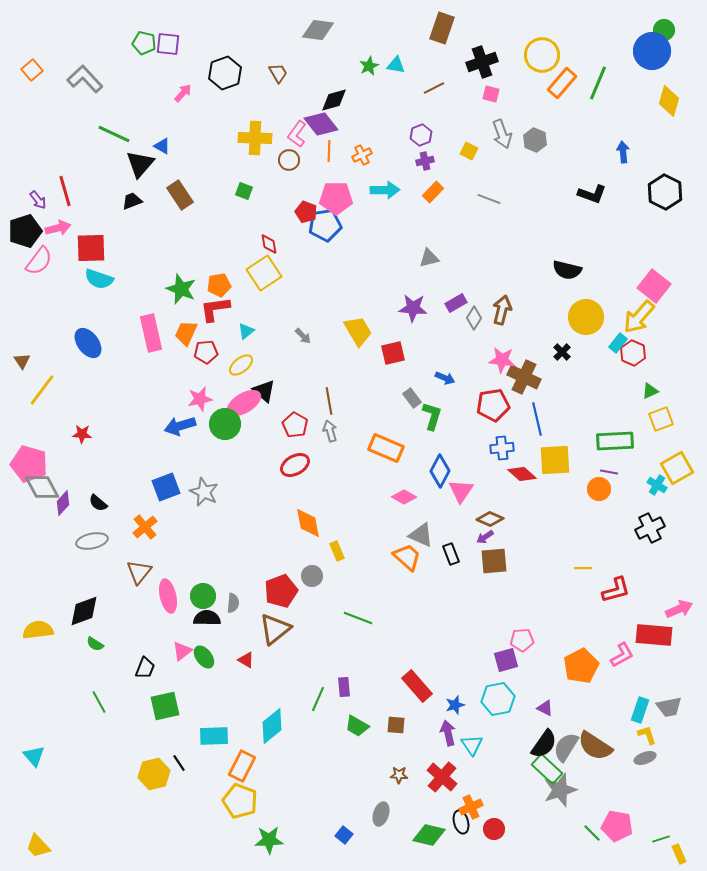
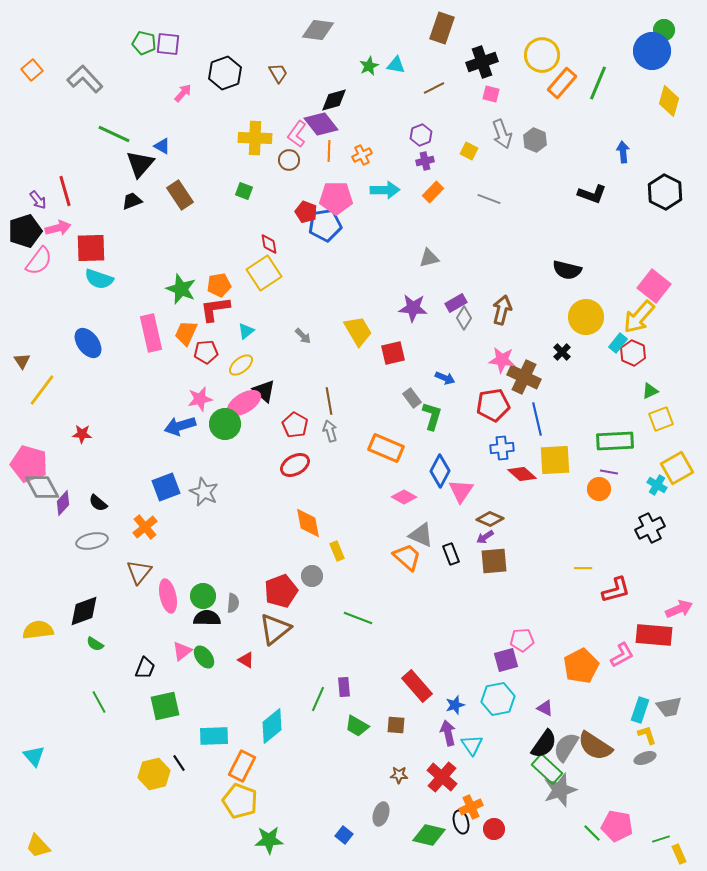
gray diamond at (474, 318): moved 10 px left
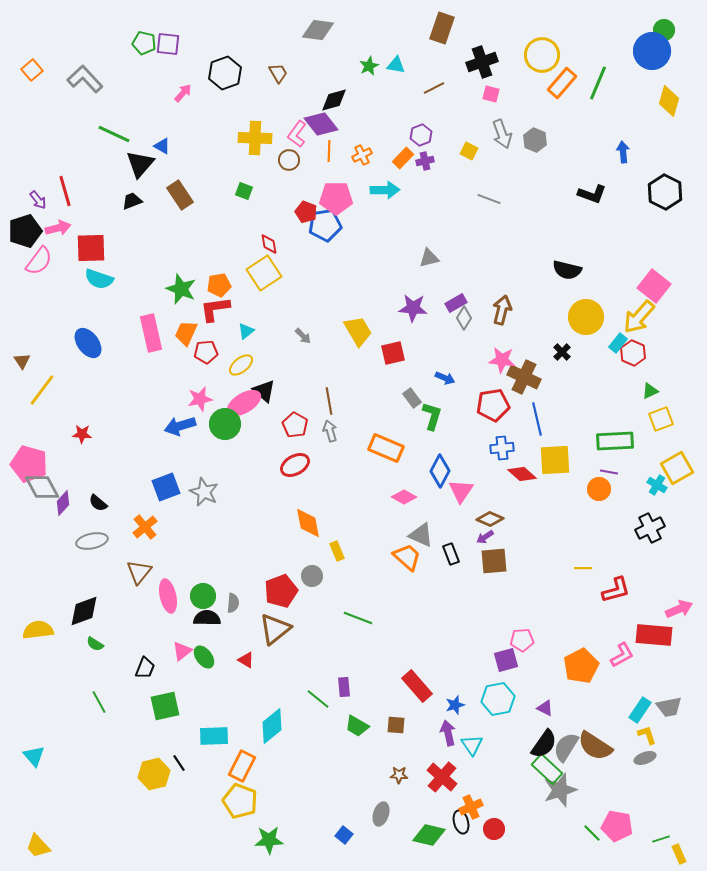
orange rectangle at (433, 192): moved 30 px left, 34 px up
green line at (318, 699): rotated 75 degrees counterclockwise
cyan rectangle at (640, 710): rotated 15 degrees clockwise
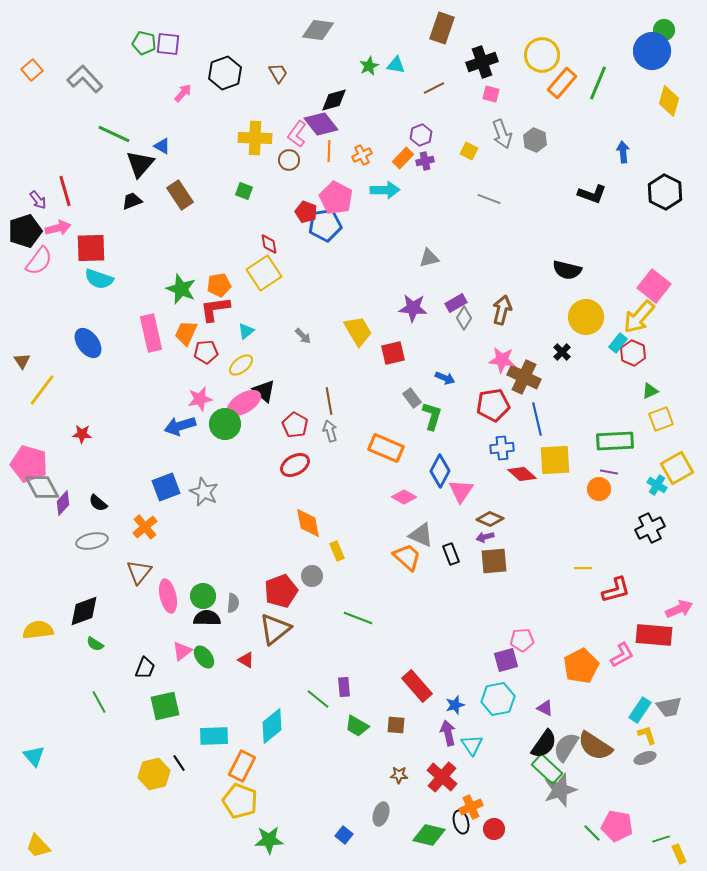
pink pentagon at (336, 198): rotated 28 degrees clockwise
purple arrow at (485, 537): rotated 18 degrees clockwise
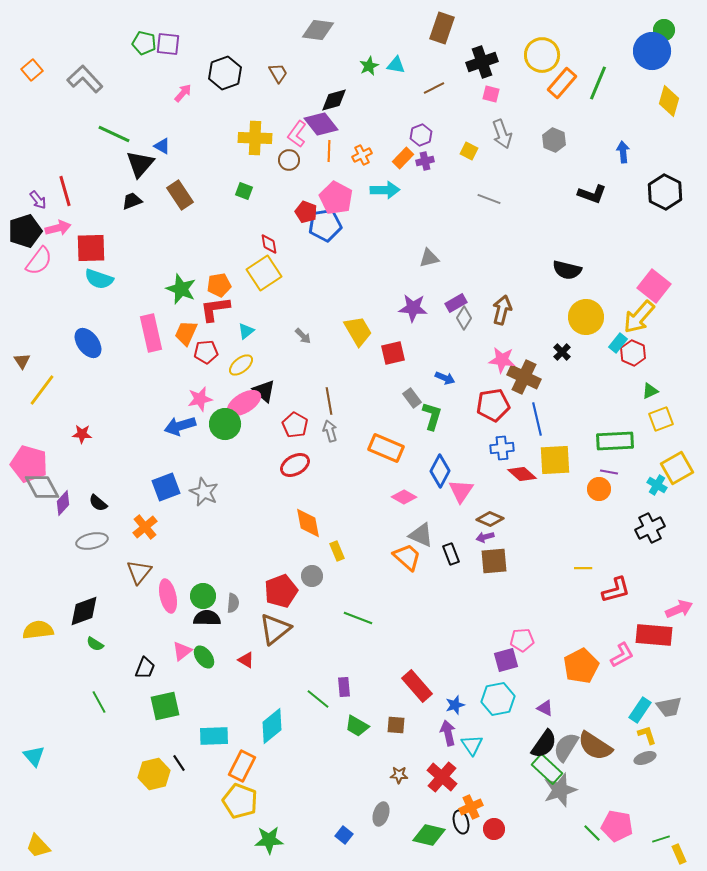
gray hexagon at (535, 140): moved 19 px right
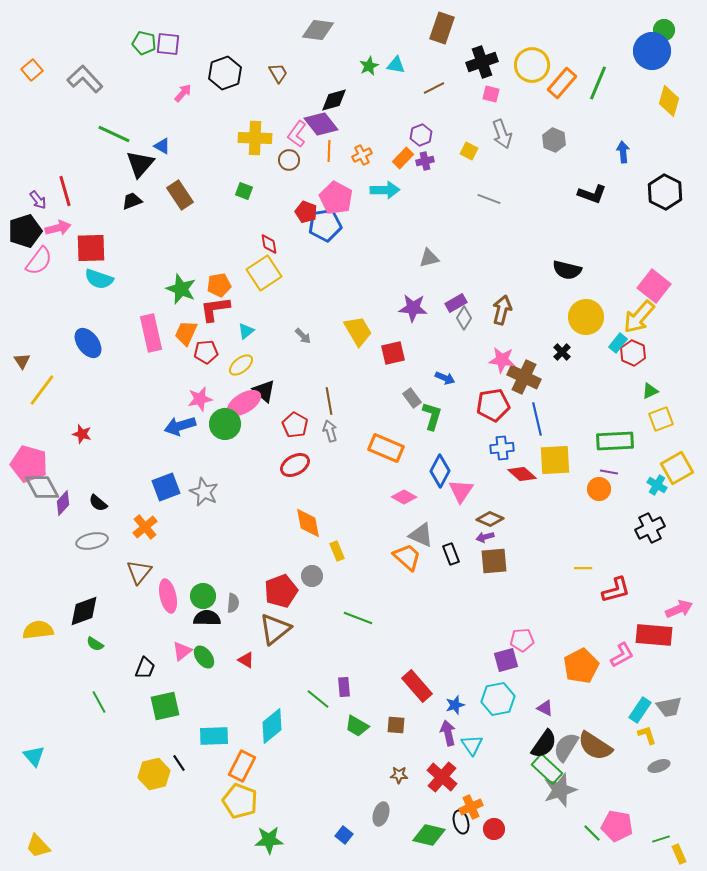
yellow circle at (542, 55): moved 10 px left, 10 px down
red star at (82, 434): rotated 12 degrees clockwise
gray ellipse at (645, 758): moved 14 px right, 8 px down
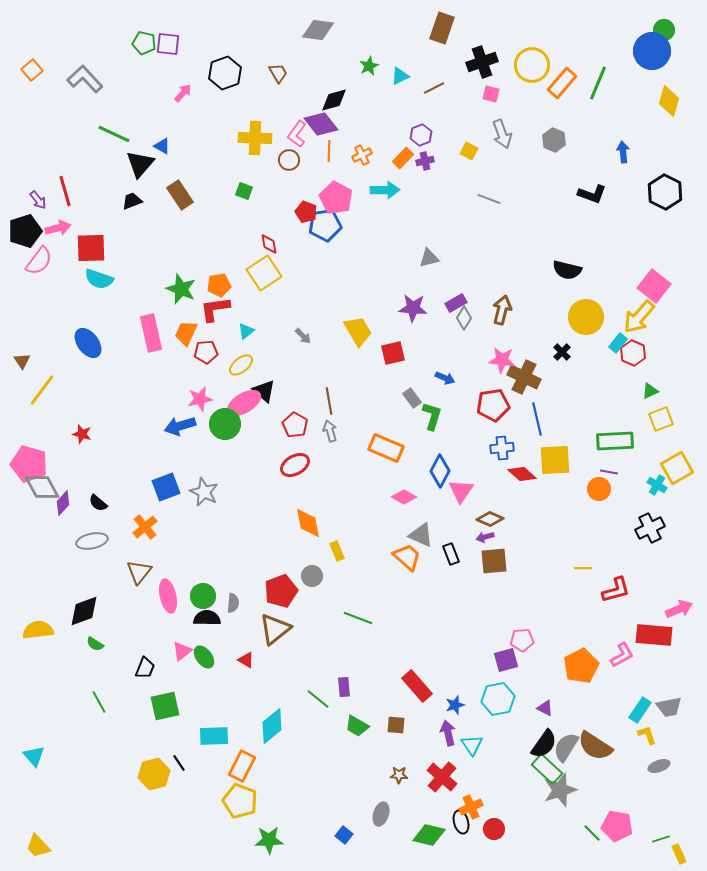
cyan triangle at (396, 65): moved 4 px right, 11 px down; rotated 36 degrees counterclockwise
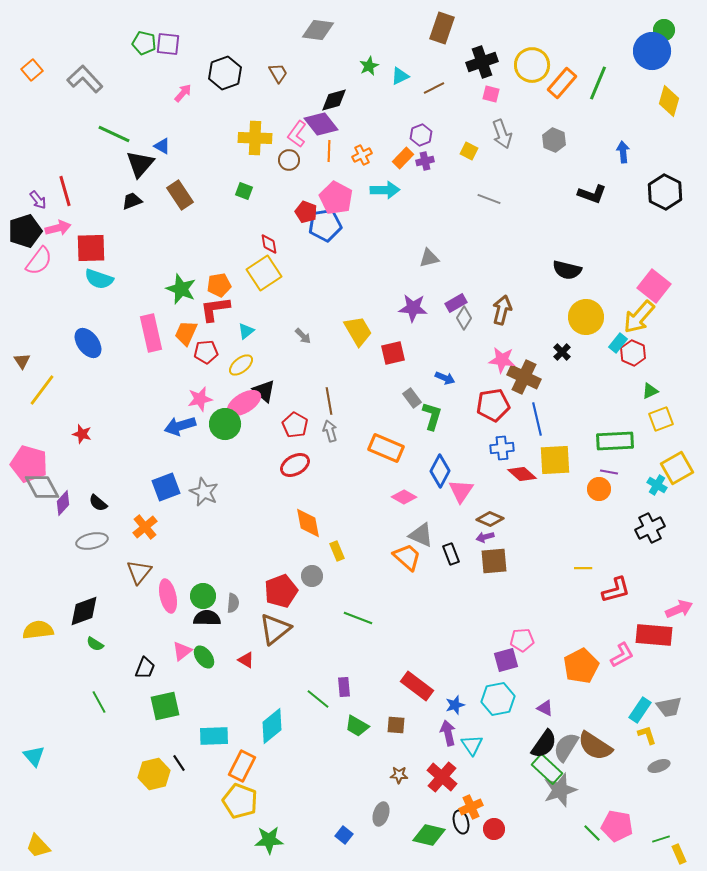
red rectangle at (417, 686): rotated 12 degrees counterclockwise
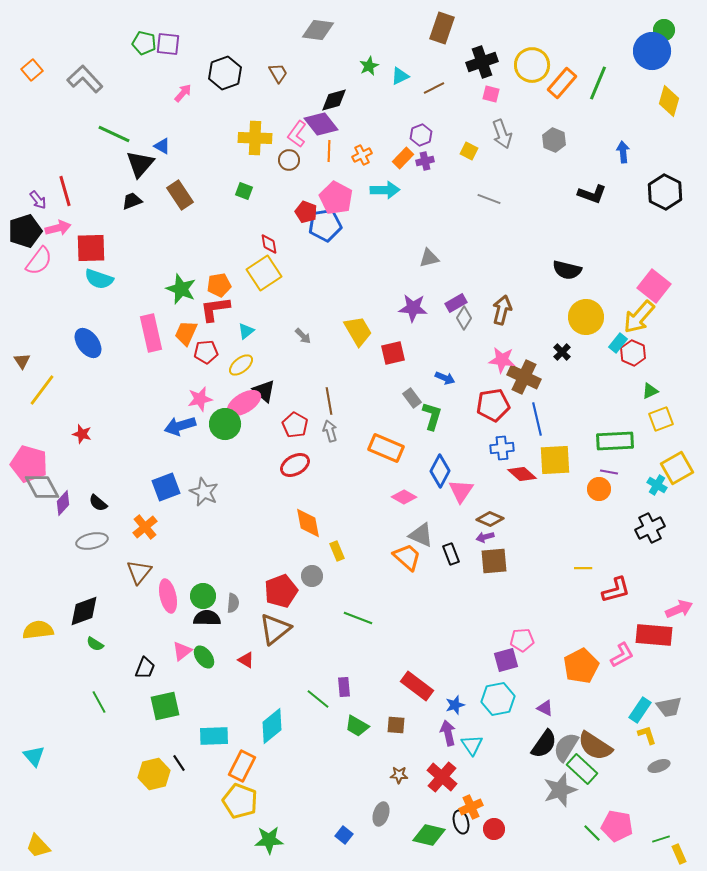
green rectangle at (547, 769): moved 35 px right
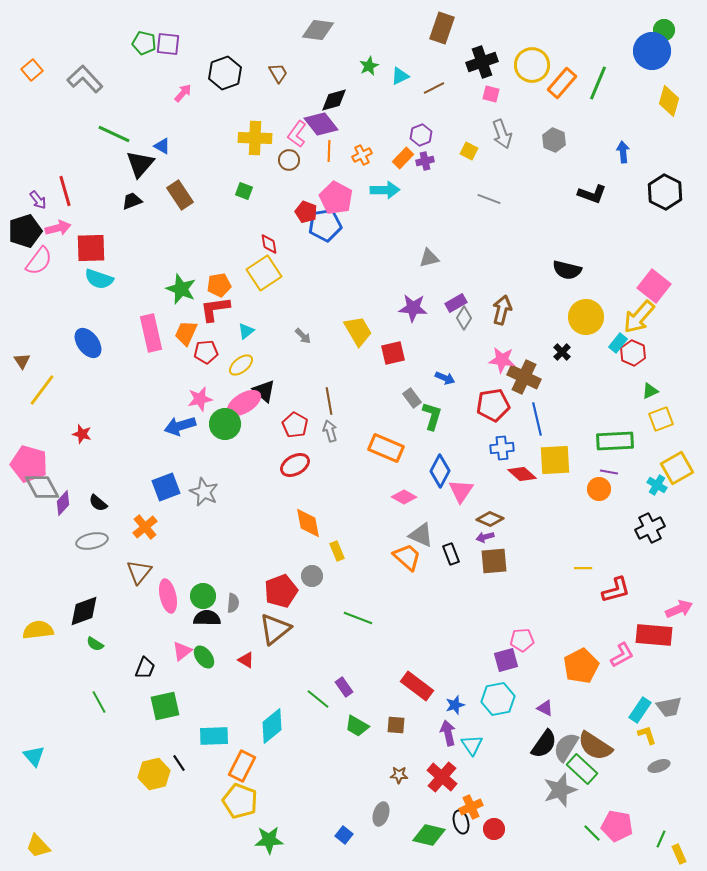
purple rectangle at (344, 687): rotated 30 degrees counterclockwise
green line at (661, 839): rotated 48 degrees counterclockwise
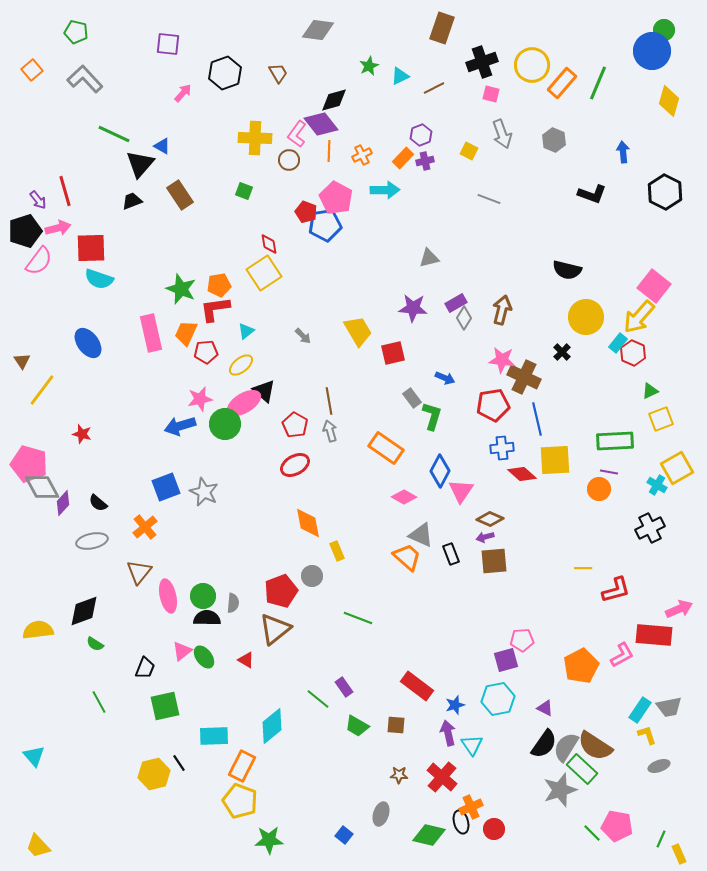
green pentagon at (144, 43): moved 68 px left, 11 px up
orange rectangle at (386, 448): rotated 12 degrees clockwise
